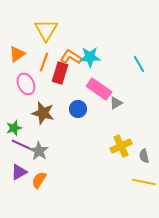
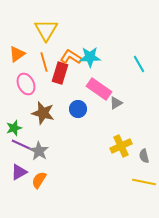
orange line: rotated 36 degrees counterclockwise
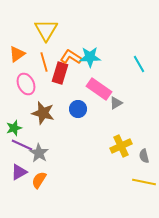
gray star: moved 2 px down
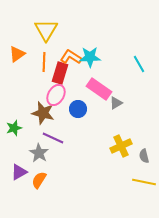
orange line: rotated 18 degrees clockwise
pink ellipse: moved 30 px right, 11 px down; rotated 55 degrees clockwise
purple line: moved 31 px right, 7 px up
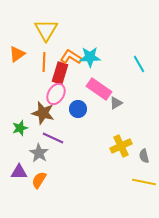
pink ellipse: moved 1 px up
green star: moved 6 px right
purple triangle: rotated 30 degrees clockwise
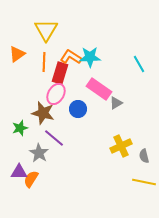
purple line: moved 1 px right; rotated 15 degrees clockwise
orange semicircle: moved 8 px left, 1 px up
